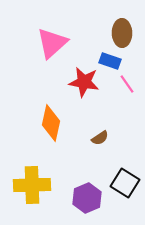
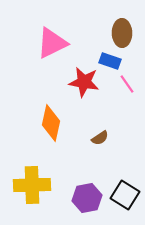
pink triangle: rotated 16 degrees clockwise
black square: moved 12 px down
purple hexagon: rotated 12 degrees clockwise
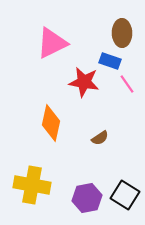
yellow cross: rotated 12 degrees clockwise
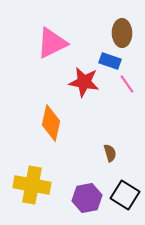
brown semicircle: moved 10 px right, 15 px down; rotated 72 degrees counterclockwise
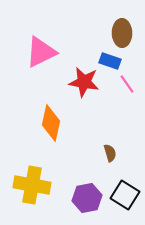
pink triangle: moved 11 px left, 9 px down
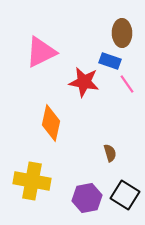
yellow cross: moved 4 px up
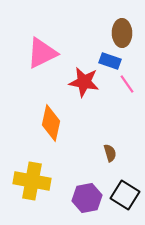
pink triangle: moved 1 px right, 1 px down
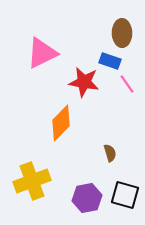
orange diamond: moved 10 px right; rotated 33 degrees clockwise
yellow cross: rotated 30 degrees counterclockwise
black square: rotated 16 degrees counterclockwise
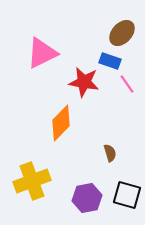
brown ellipse: rotated 44 degrees clockwise
black square: moved 2 px right
